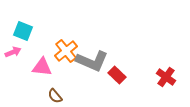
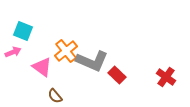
pink triangle: rotated 30 degrees clockwise
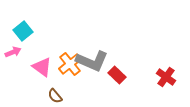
cyan square: rotated 30 degrees clockwise
orange cross: moved 4 px right, 13 px down
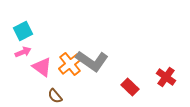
cyan square: rotated 12 degrees clockwise
pink arrow: moved 10 px right
gray L-shape: rotated 12 degrees clockwise
red rectangle: moved 13 px right, 12 px down
